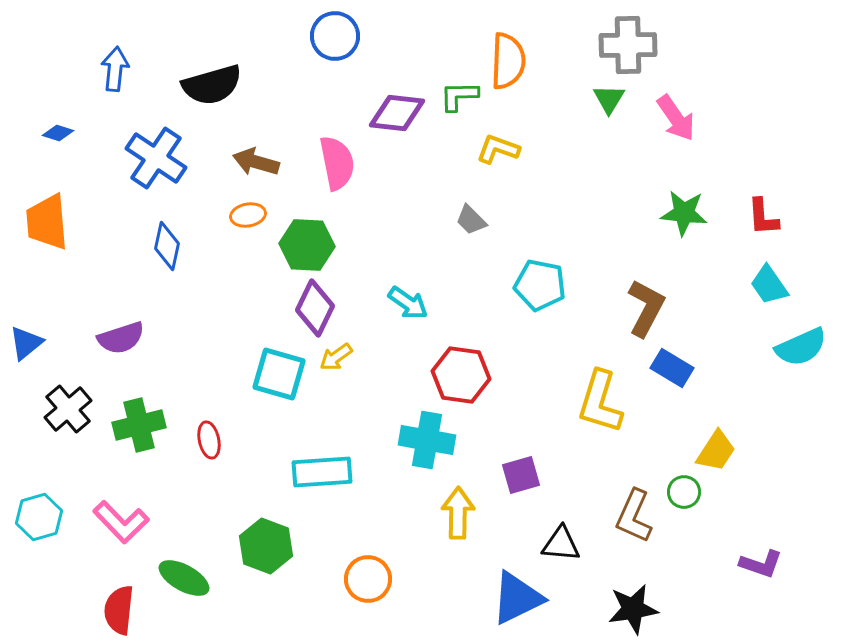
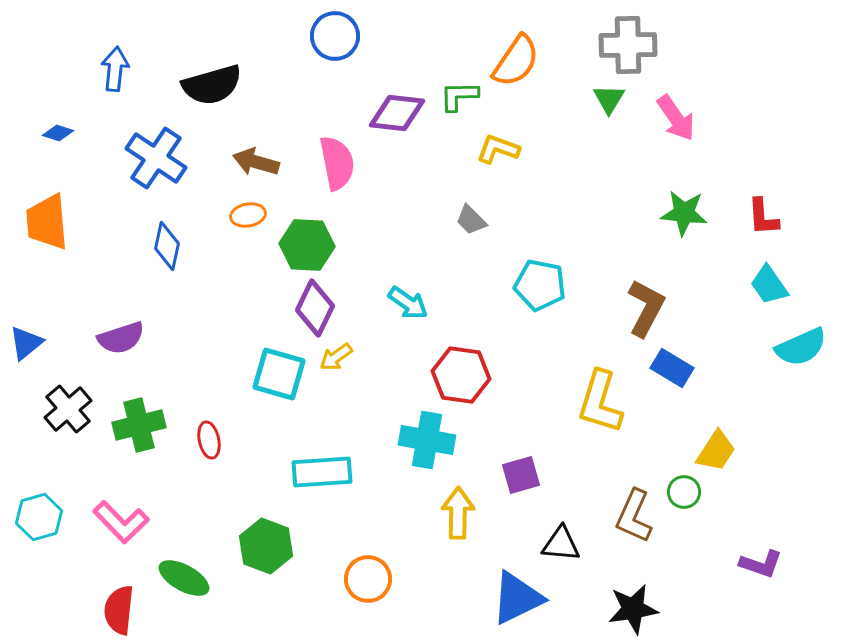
orange semicircle at (508, 61): moved 8 px right; rotated 32 degrees clockwise
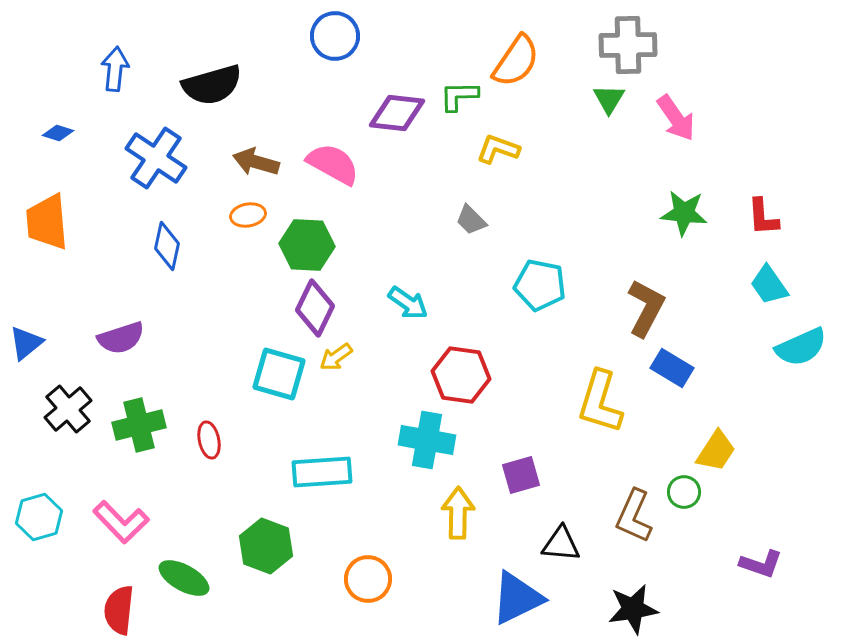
pink semicircle at (337, 163): moved 4 px left, 1 px down; rotated 50 degrees counterclockwise
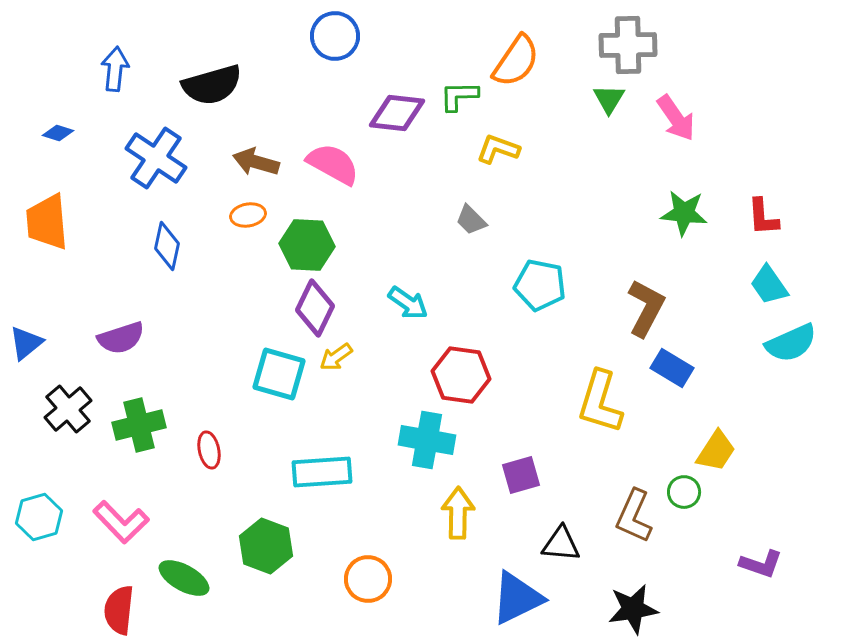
cyan semicircle at (801, 347): moved 10 px left, 4 px up
red ellipse at (209, 440): moved 10 px down
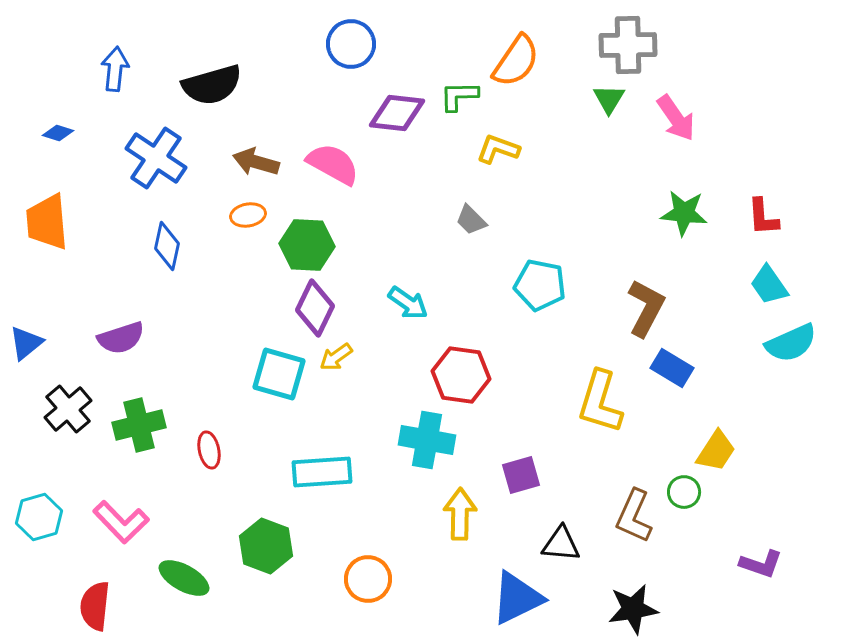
blue circle at (335, 36): moved 16 px right, 8 px down
yellow arrow at (458, 513): moved 2 px right, 1 px down
red semicircle at (119, 610): moved 24 px left, 4 px up
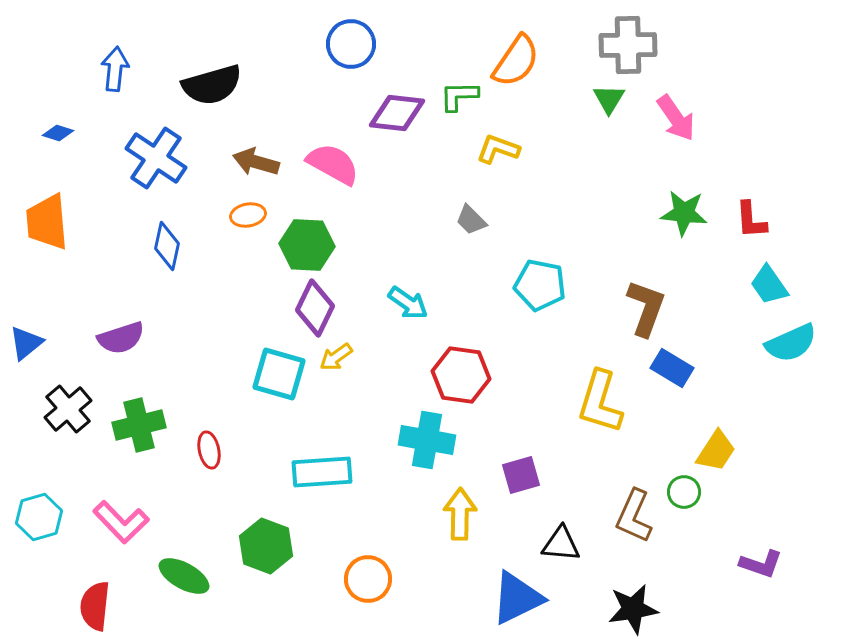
red L-shape at (763, 217): moved 12 px left, 3 px down
brown L-shape at (646, 308): rotated 8 degrees counterclockwise
green ellipse at (184, 578): moved 2 px up
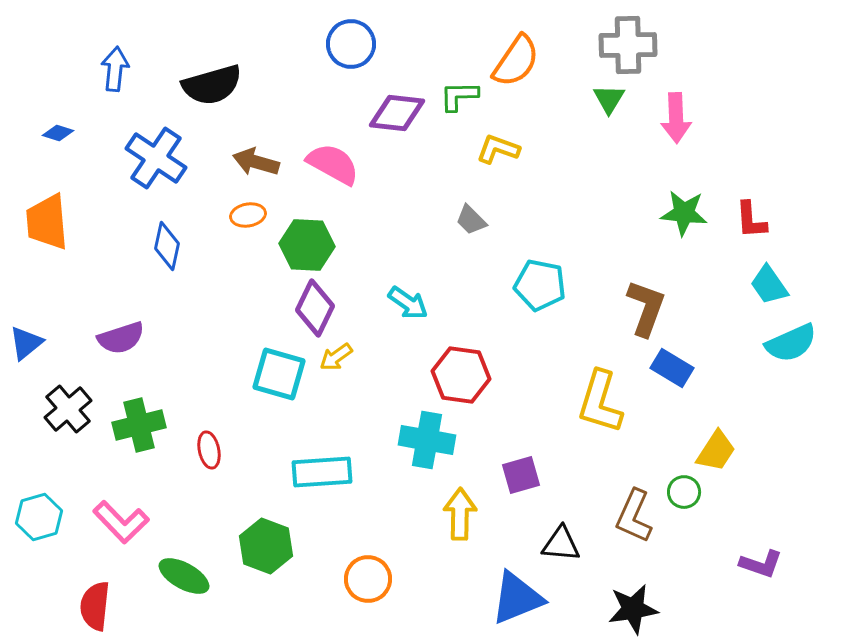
pink arrow at (676, 118): rotated 33 degrees clockwise
blue triangle at (517, 598): rotated 4 degrees clockwise
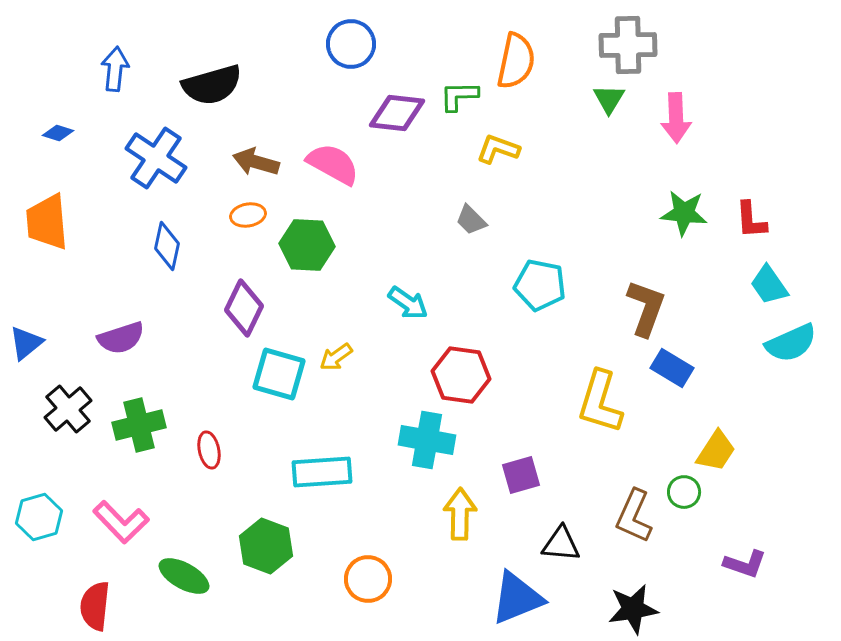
orange semicircle at (516, 61): rotated 22 degrees counterclockwise
purple diamond at (315, 308): moved 71 px left
purple L-shape at (761, 564): moved 16 px left
